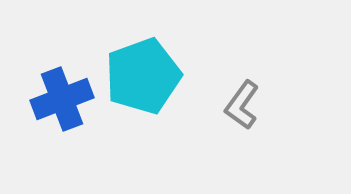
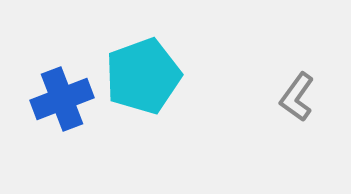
gray L-shape: moved 55 px right, 8 px up
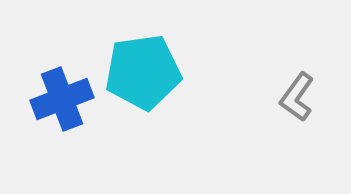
cyan pentagon: moved 4 px up; rotated 12 degrees clockwise
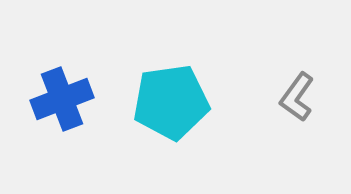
cyan pentagon: moved 28 px right, 30 px down
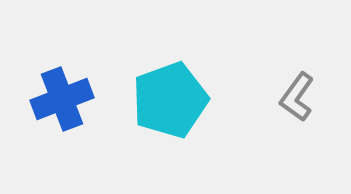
cyan pentagon: moved 1 px left, 2 px up; rotated 12 degrees counterclockwise
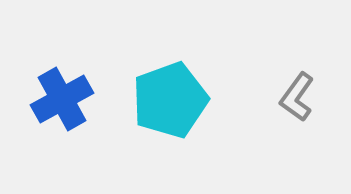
blue cross: rotated 8 degrees counterclockwise
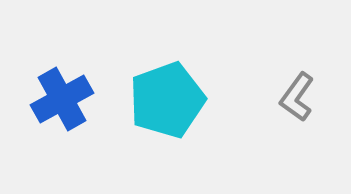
cyan pentagon: moved 3 px left
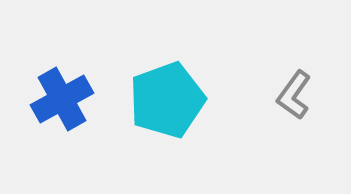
gray L-shape: moved 3 px left, 2 px up
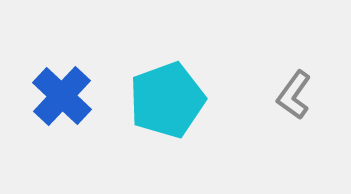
blue cross: moved 3 px up; rotated 18 degrees counterclockwise
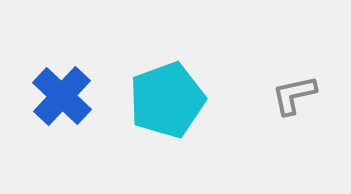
gray L-shape: rotated 42 degrees clockwise
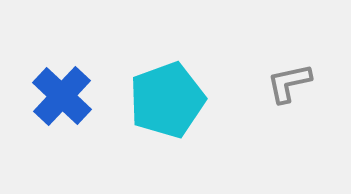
gray L-shape: moved 5 px left, 12 px up
